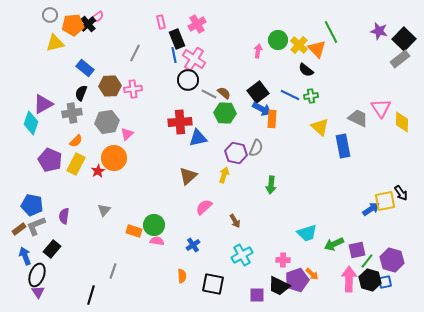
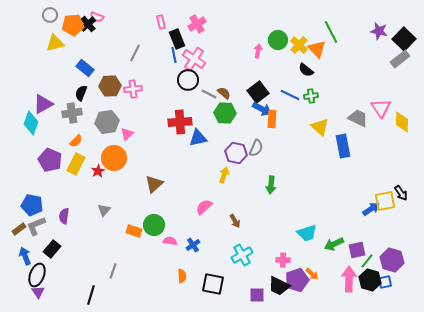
pink semicircle at (97, 17): rotated 56 degrees clockwise
brown triangle at (188, 176): moved 34 px left, 8 px down
pink semicircle at (157, 241): moved 13 px right
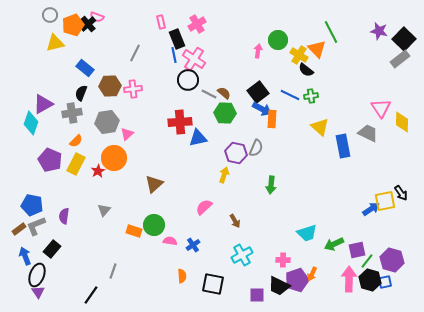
orange pentagon at (73, 25): rotated 15 degrees counterclockwise
yellow cross at (299, 45): moved 10 px down; rotated 12 degrees counterclockwise
gray trapezoid at (358, 118): moved 10 px right, 15 px down
orange arrow at (312, 274): rotated 72 degrees clockwise
black line at (91, 295): rotated 18 degrees clockwise
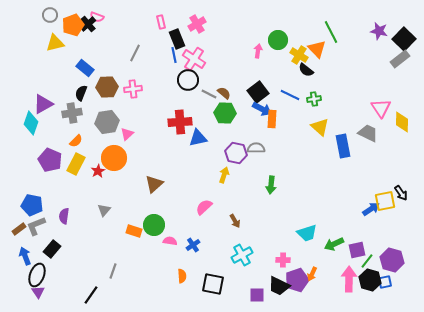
brown hexagon at (110, 86): moved 3 px left, 1 px down
green cross at (311, 96): moved 3 px right, 3 px down
gray semicircle at (256, 148): rotated 114 degrees counterclockwise
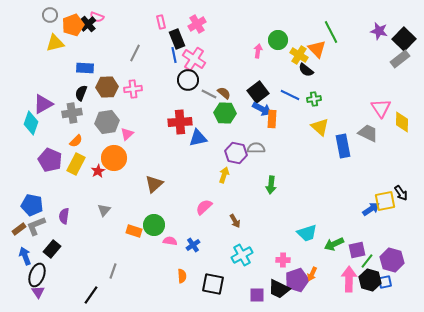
blue rectangle at (85, 68): rotated 36 degrees counterclockwise
black trapezoid at (279, 286): moved 3 px down
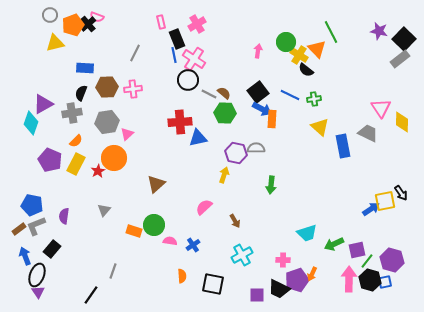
green circle at (278, 40): moved 8 px right, 2 px down
brown triangle at (154, 184): moved 2 px right
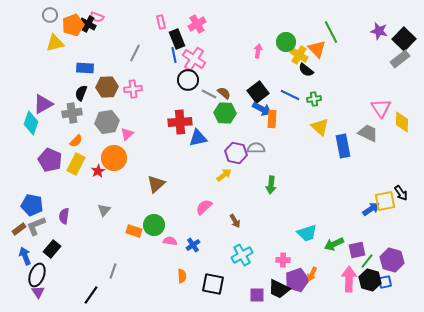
black cross at (88, 24): rotated 21 degrees counterclockwise
yellow arrow at (224, 175): rotated 35 degrees clockwise
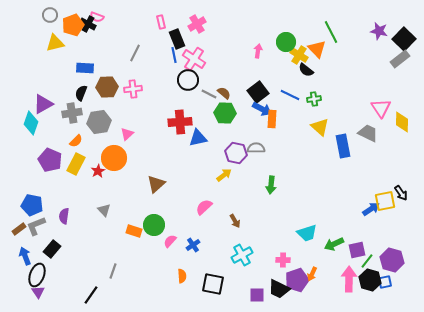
gray hexagon at (107, 122): moved 8 px left
gray triangle at (104, 210): rotated 24 degrees counterclockwise
pink semicircle at (170, 241): rotated 56 degrees counterclockwise
